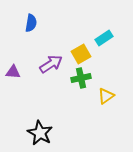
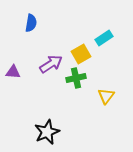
green cross: moved 5 px left
yellow triangle: rotated 18 degrees counterclockwise
black star: moved 7 px right, 1 px up; rotated 20 degrees clockwise
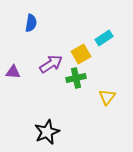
yellow triangle: moved 1 px right, 1 px down
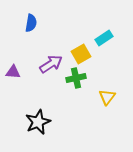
black star: moved 9 px left, 10 px up
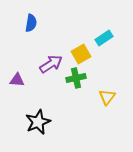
purple triangle: moved 4 px right, 8 px down
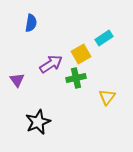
purple triangle: rotated 49 degrees clockwise
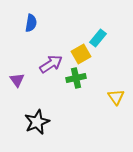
cyan rectangle: moved 6 px left; rotated 18 degrees counterclockwise
yellow triangle: moved 9 px right; rotated 12 degrees counterclockwise
black star: moved 1 px left
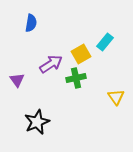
cyan rectangle: moved 7 px right, 4 px down
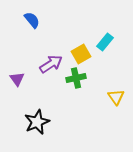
blue semicircle: moved 1 px right, 3 px up; rotated 48 degrees counterclockwise
purple triangle: moved 1 px up
